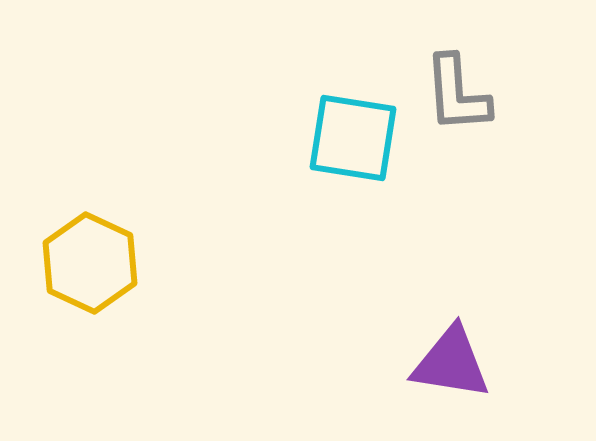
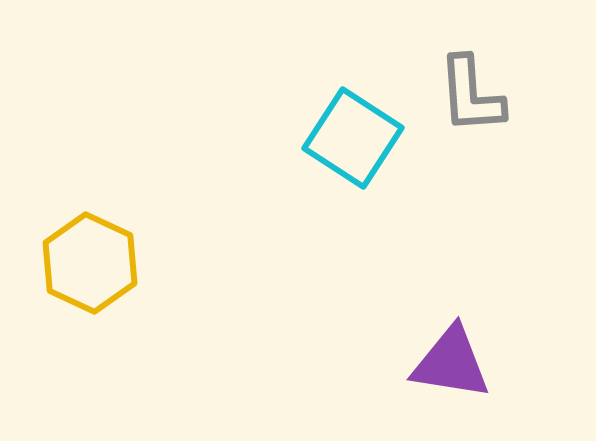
gray L-shape: moved 14 px right, 1 px down
cyan square: rotated 24 degrees clockwise
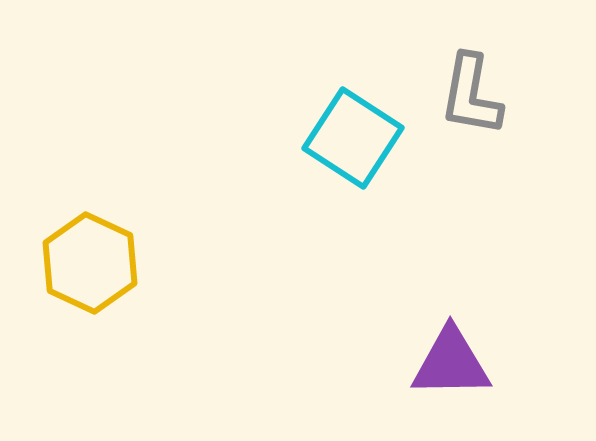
gray L-shape: rotated 14 degrees clockwise
purple triangle: rotated 10 degrees counterclockwise
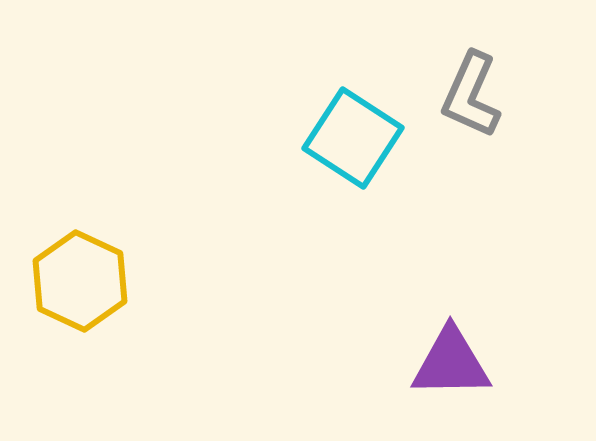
gray L-shape: rotated 14 degrees clockwise
yellow hexagon: moved 10 px left, 18 px down
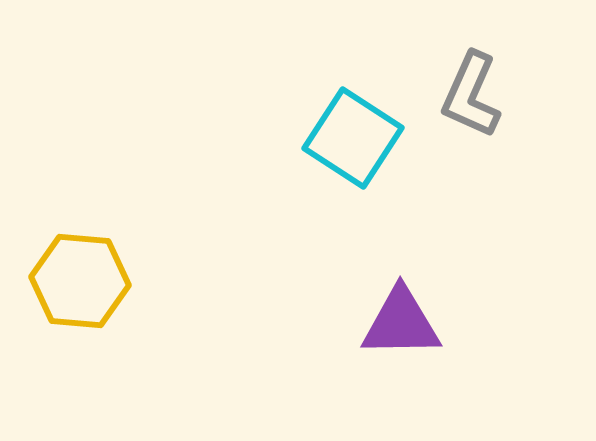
yellow hexagon: rotated 20 degrees counterclockwise
purple triangle: moved 50 px left, 40 px up
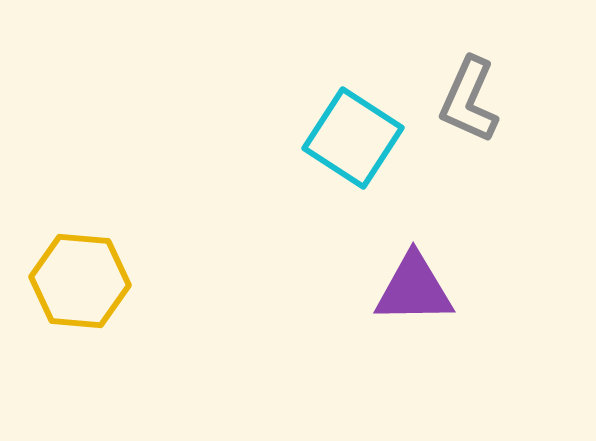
gray L-shape: moved 2 px left, 5 px down
purple triangle: moved 13 px right, 34 px up
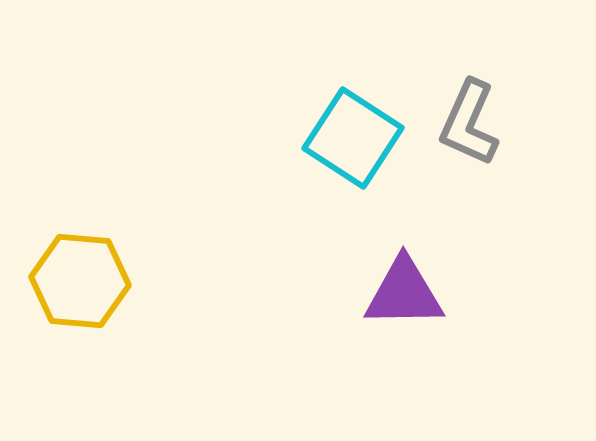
gray L-shape: moved 23 px down
purple triangle: moved 10 px left, 4 px down
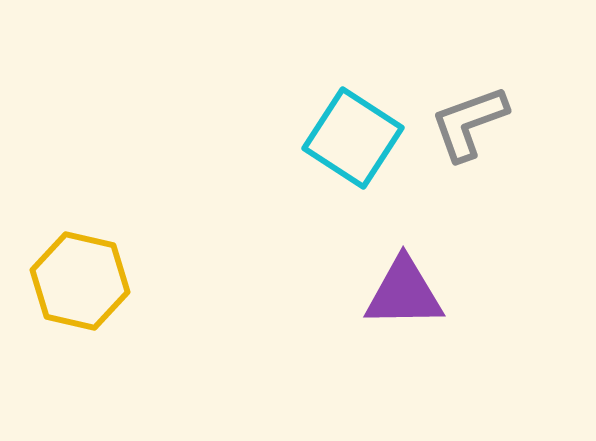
gray L-shape: rotated 46 degrees clockwise
yellow hexagon: rotated 8 degrees clockwise
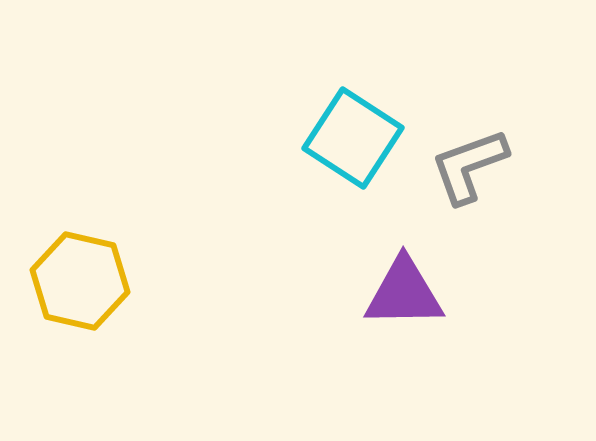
gray L-shape: moved 43 px down
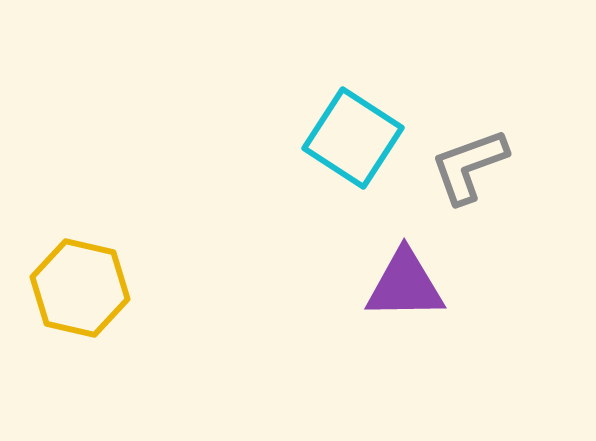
yellow hexagon: moved 7 px down
purple triangle: moved 1 px right, 8 px up
